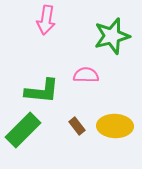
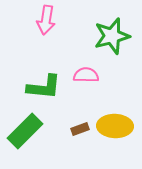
green L-shape: moved 2 px right, 4 px up
brown rectangle: moved 3 px right, 3 px down; rotated 72 degrees counterclockwise
green rectangle: moved 2 px right, 1 px down
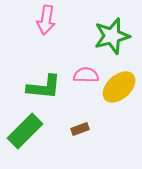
yellow ellipse: moved 4 px right, 39 px up; rotated 44 degrees counterclockwise
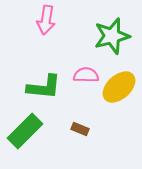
brown rectangle: rotated 42 degrees clockwise
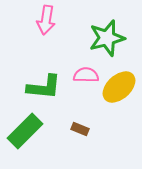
green star: moved 5 px left, 2 px down
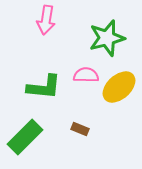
green rectangle: moved 6 px down
